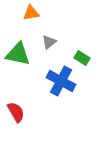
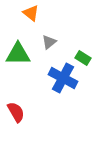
orange triangle: rotated 48 degrees clockwise
green triangle: rotated 12 degrees counterclockwise
green rectangle: moved 1 px right
blue cross: moved 2 px right, 3 px up
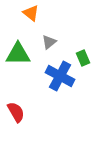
green rectangle: rotated 35 degrees clockwise
blue cross: moved 3 px left, 2 px up
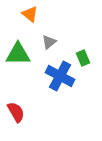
orange triangle: moved 1 px left, 1 px down
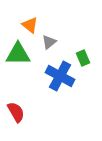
orange triangle: moved 11 px down
